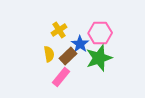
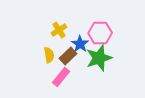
yellow semicircle: moved 1 px down
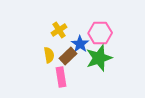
pink rectangle: rotated 48 degrees counterclockwise
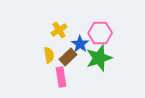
brown rectangle: moved 1 px down
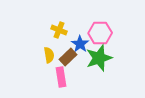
yellow cross: rotated 35 degrees counterclockwise
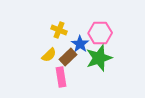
yellow semicircle: rotated 56 degrees clockwise
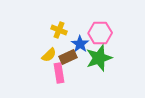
brown rectangle: rotated 18 degrees clockwise
pink rectangle: moved 2 px left, 4 px up
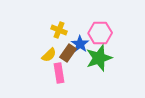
brown rectangle: moved 4 px up; rotated 30 degrees counterclockwise
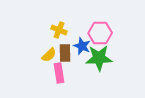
blue star: moved 2 px right, 2 px down; rotated 12 degrees counterclockwise
brown rectangle: moved 3 px left; rotated 36 degrees counterclockwise
green star: rotated 16 degrees clockwise
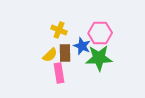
yellow semicircle: moved 1 px right
